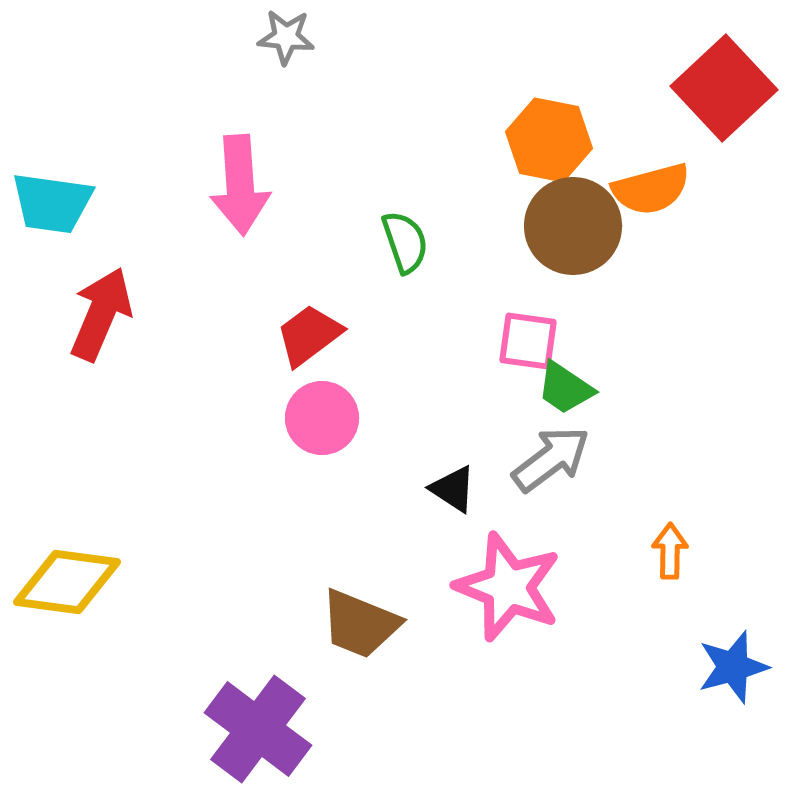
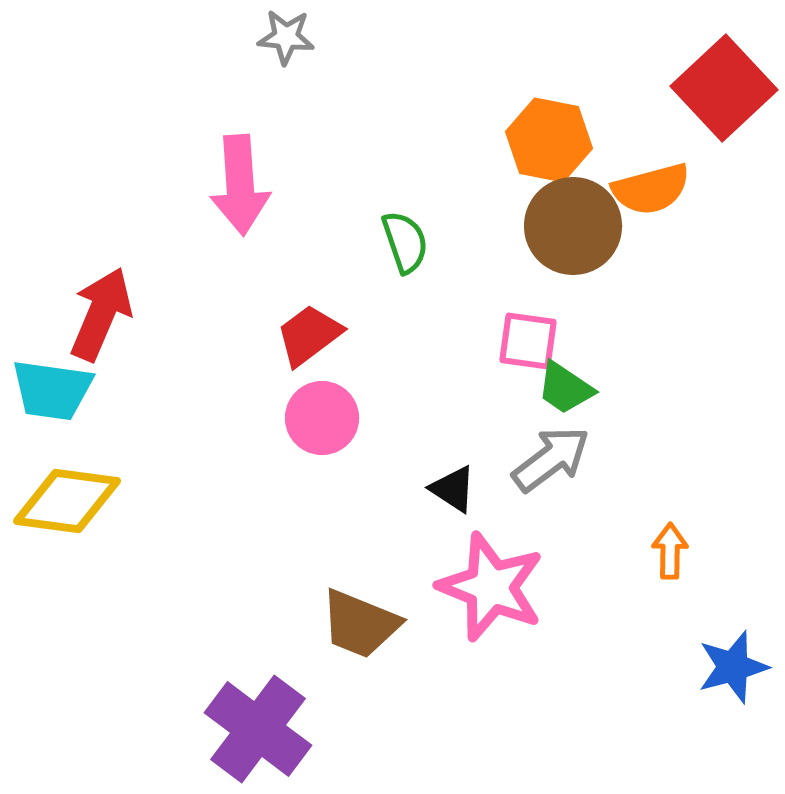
cyan trapezoid: moved 187 px down
yellow diamond: moved 81 px up
pink star: moved 17 px left
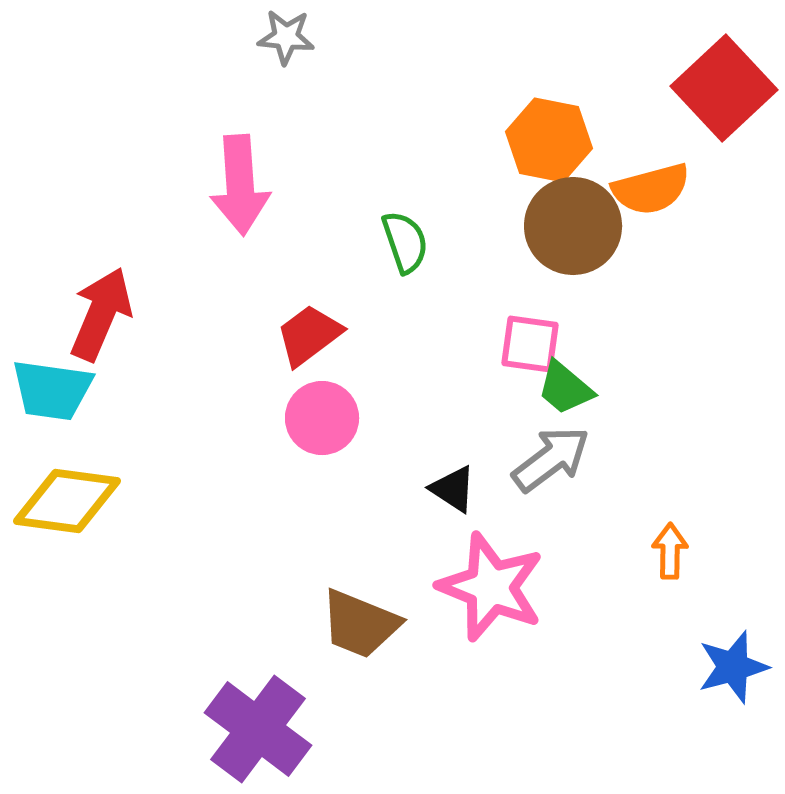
pink square: moved 2 px right, 3 px down
green trapezoid: rotated 6 degrees clockwise
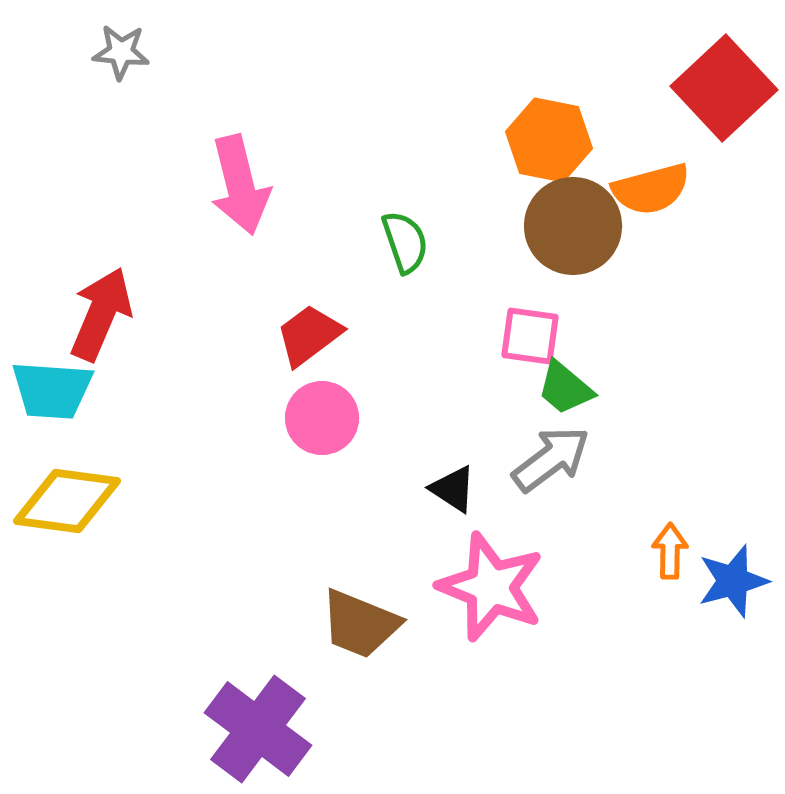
gray star: moved 165 px left, 15 px down
pink arrow: rotated 10 degrees counterclockwise
pink square: moved 8 px up
cyan trapezoid: rotated 4 degrees counterclockwise
blue star: moved 86 px up
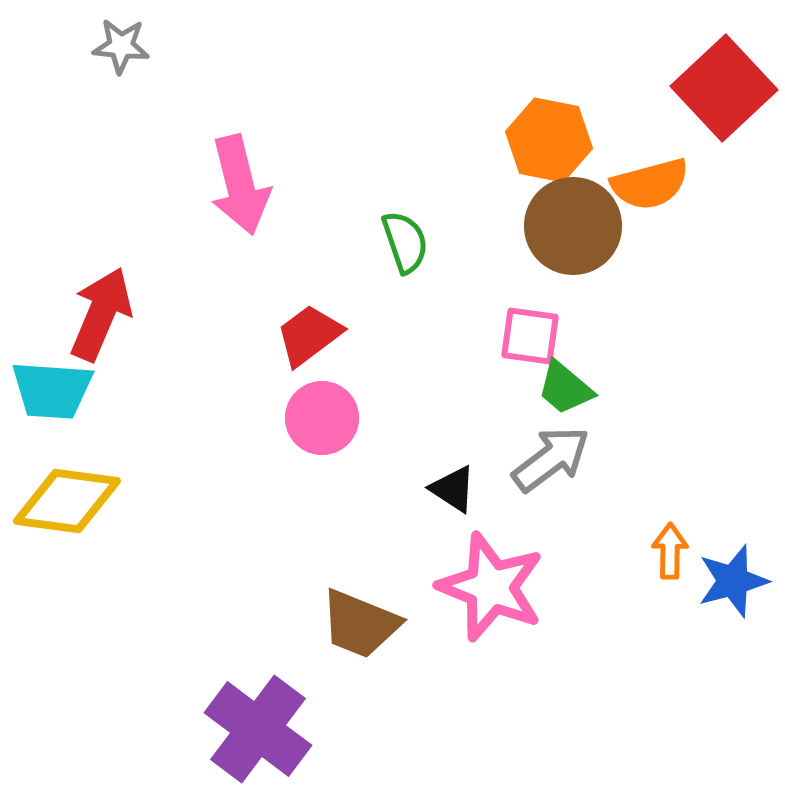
gray star: moved 6 px up
orange semicircle: moved 1 px left, 5 px up
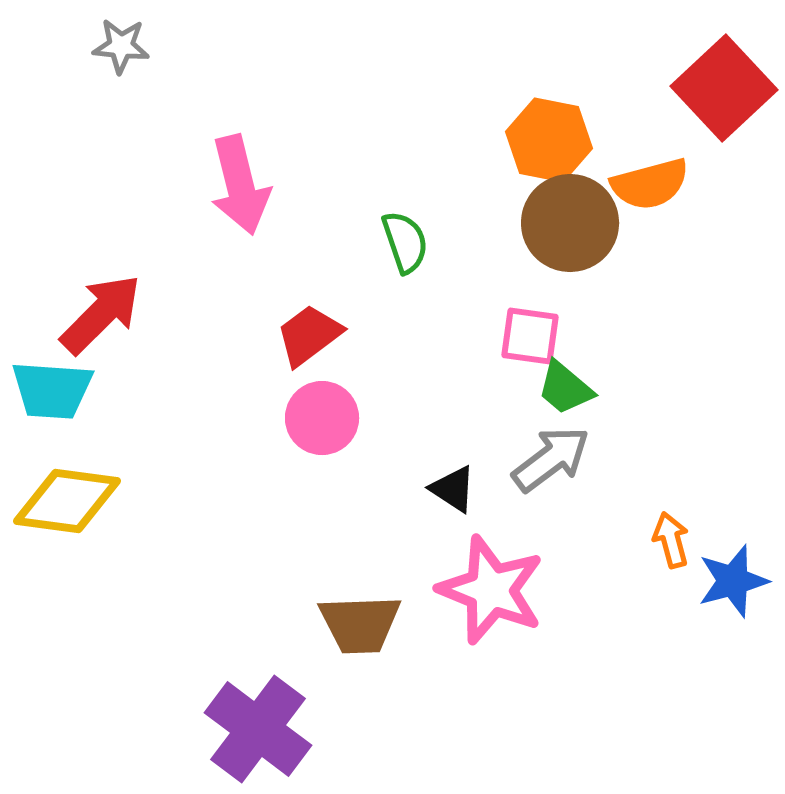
brown circle: moved 3 px left, 3 px up
red arrow: rotated 22 degrees clockwise
orange arrow: moved 1 px right, 11 px up; rotated 16 degrees counterclockwise
pink star: moved 3 px down
brown trapezoid: rotated 24 degrees counterclockwise
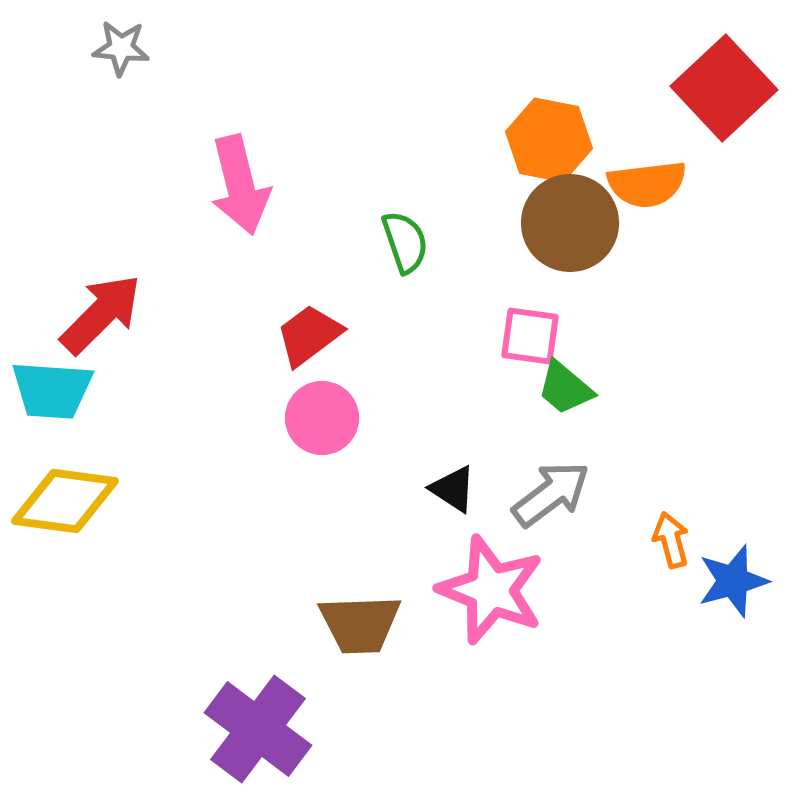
gray star: moved 2 px down
orange semicircle: moved 3 px left; rotated 8 degrees clockwise
gray arrow: moved 35 px down
yellow diamond: moved 2 px left
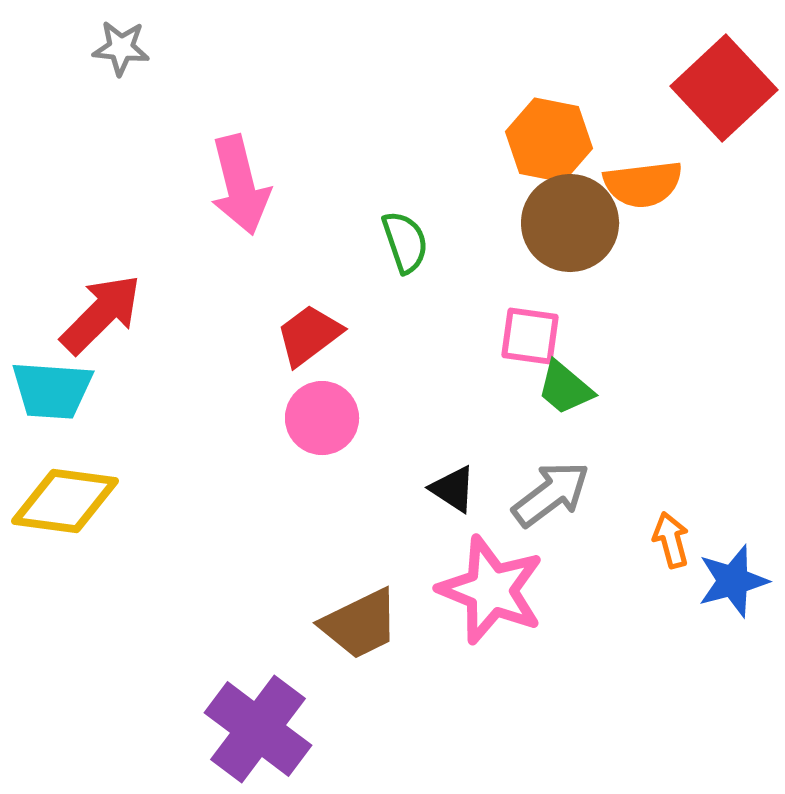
orange semicircle: moved 4 px left
brown trapezoid: rotated 24 degrees counterclockwise
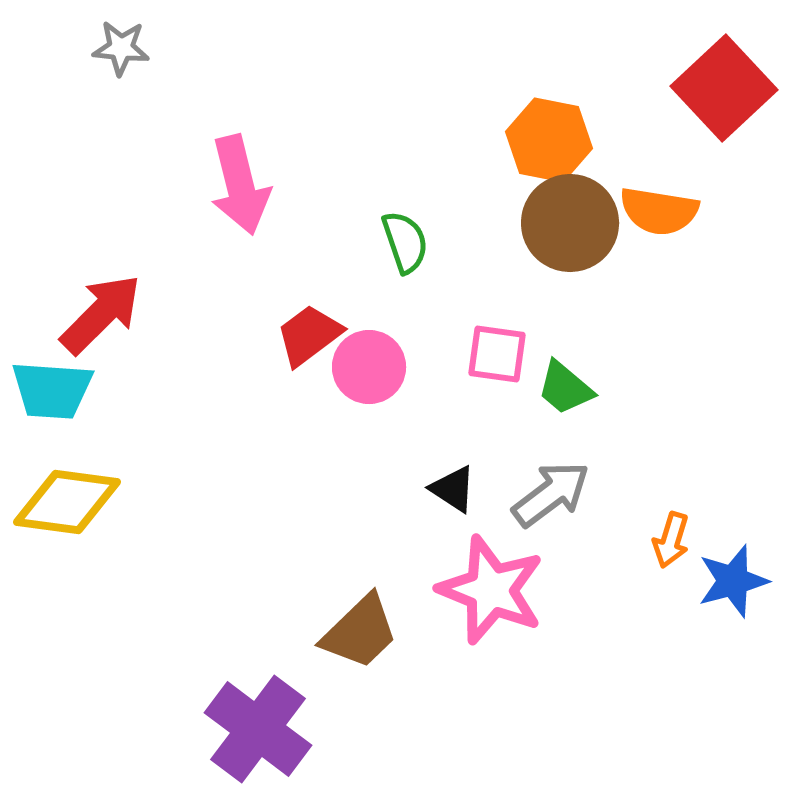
orange semicircle: moved 16 px right, 27 px down; rotated 16 degrees clockwise
pink square: moved 33 px left, 18 px down
pink circle: moved 47 px right, 51 px up
yellow diamond: moved 2 px right, 1 px down
orange arrow: rotated 148 degrees counterclockwise
brown trapezoid: moved 8 px down; rotated 18 degrees counterclockwise
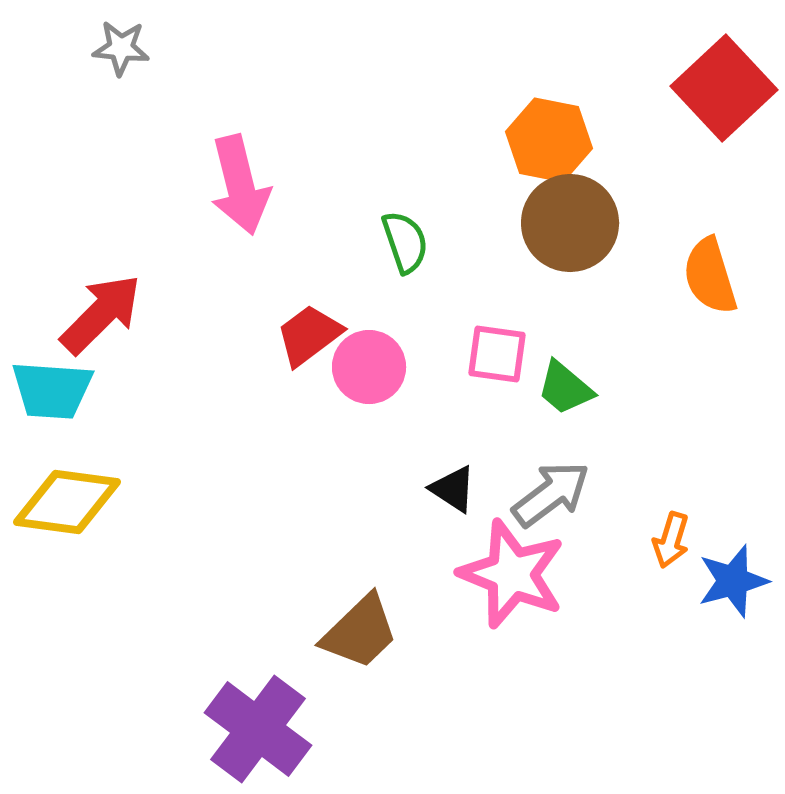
orange semicircle: moved 51 px right, 65 px down; rotated 64 degrees clockwise
pink star: moved 21 px right, 16 px up
